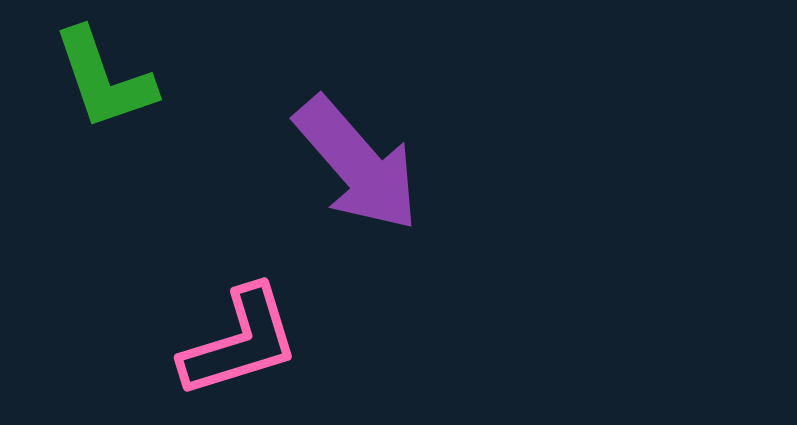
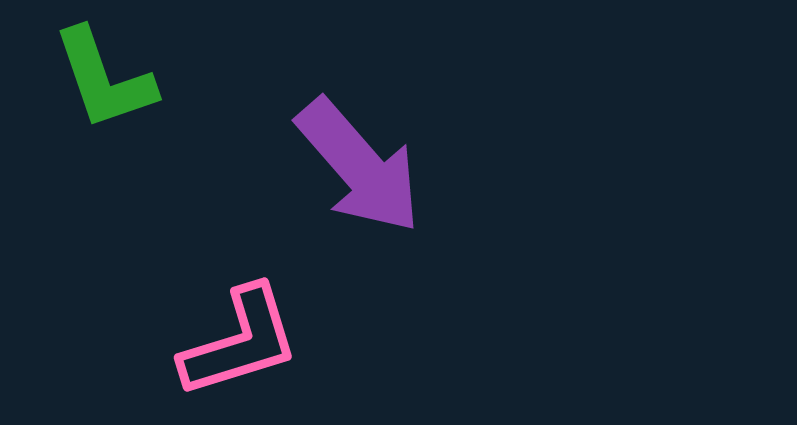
purple arrow: moved 2 px right, 2 px down
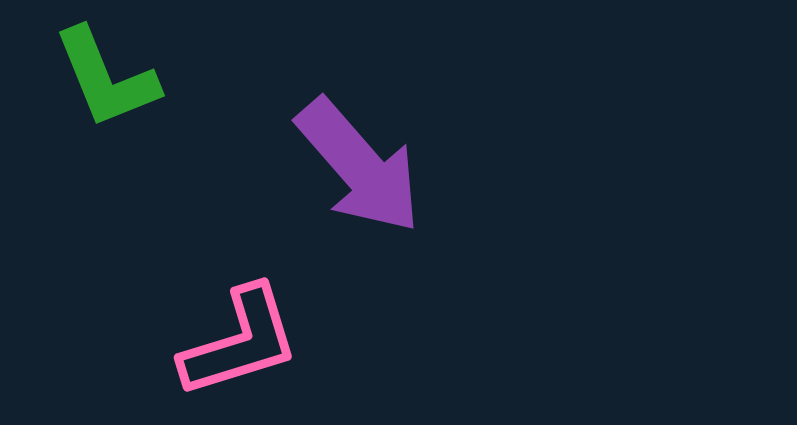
green L-shape: moved 2 px right, 1 px up; rotated 3 degrees counterclockwise
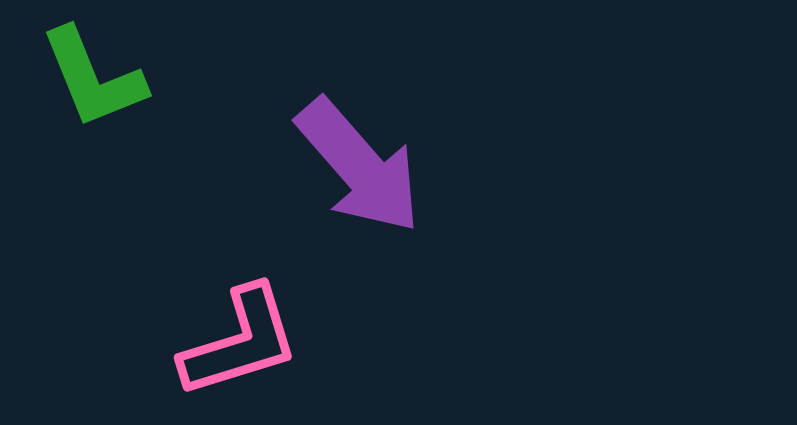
green L-shape: moved 13 px left
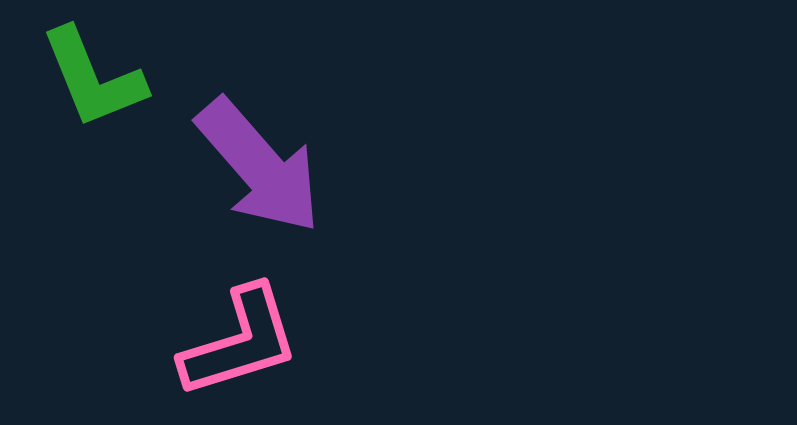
purple arrow: moved 100 px left
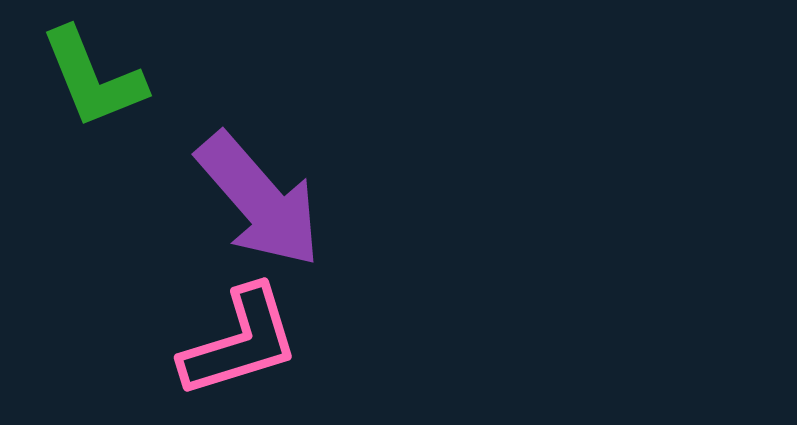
purple arrow: moved 34 px down
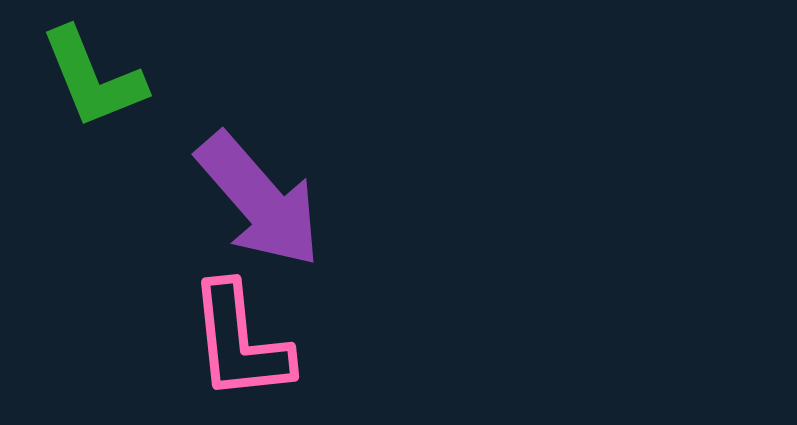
pink L-shape: rotated 101 degrees clockwise
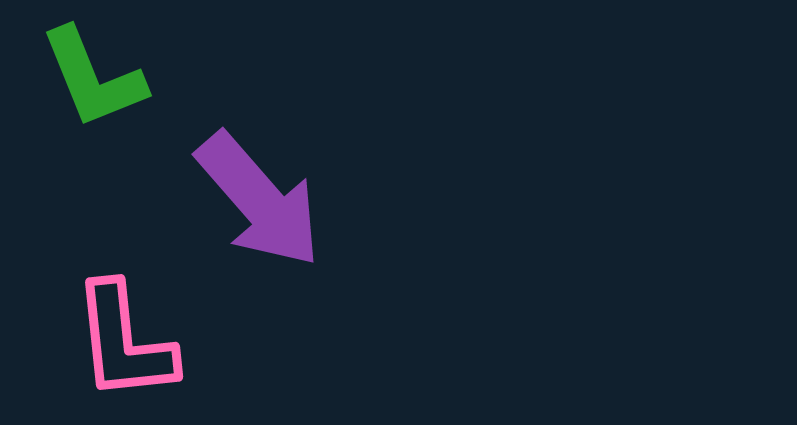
pink L-shape: moved 116 px left
